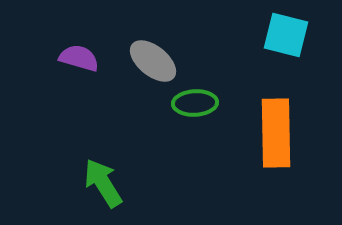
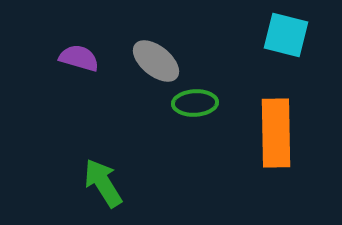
gray ellipse: moved 3 px right
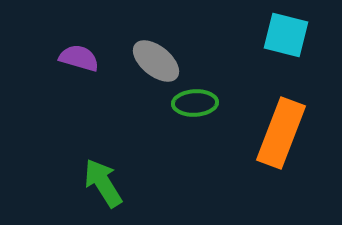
orange rectangle: moved 5 px right; rotated 22 degrees clockwise
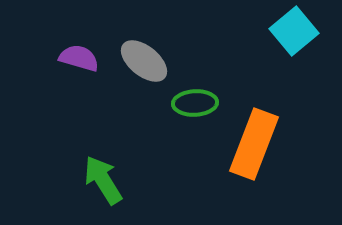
cyan square: moved 8 px right, 4 px up; rotated 36 degrees clockwise
gray ellipse: moved 12 px left
orange rectangle: moved 27 px left, 11 px down
green arrow: moved 3 px up
